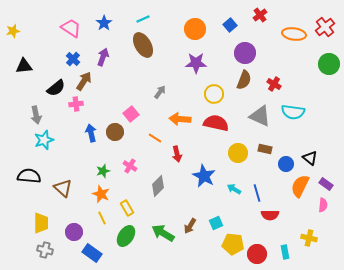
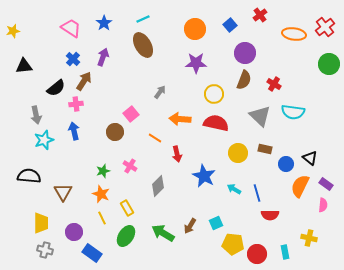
gray triangle at (260, 116): rotated 20 degrees clockwise
blue arrow at (91, 133): moved 17 px left, 2 px up
brown triangle at (63, 188): moved 4 px down; rotated 18 degrees clockwise
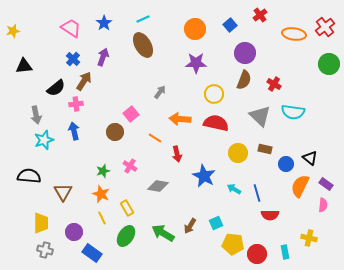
gray diamond at (158, 186): rotated 55 degrees clockwise
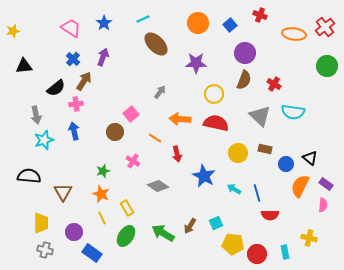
red cross at (260, 15): rotated 32 degrees counterclockwise
orange circle at (195, 29): moved 3 px right, 6 px up
brown ellipse at (143, 45): moved 13 px right, 1 px up; rotated 15 degrees counterclockwise
green circle at (329, 64): moved 2 px left, 2 px down
pink cross at (130, 166): moved 3 px right, 5 px up
gray diamond at (158, 186): rotated 25 degrees clockwise
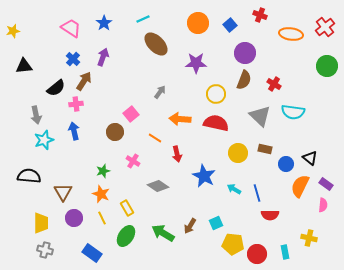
orange ellipse at (294, 34): moved 3 px left
yellow circle at (214, 94): moved 2 px right
purple circle at (74, 232): moved 14 px up
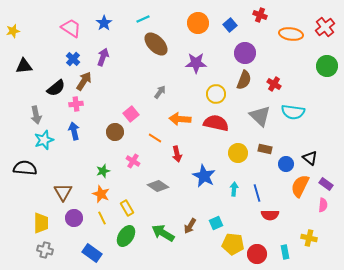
black semicircle at (29, 176): moved 4 px left, 8 px up
cyan arrow at (234, 189): rotated 64 degrees clockwise
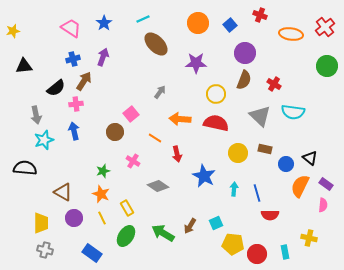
blue cross at (73, 59): rotated 32 degrees clockwise
brown triangle at (63, 192): rotated 30 degrees counterclockwise
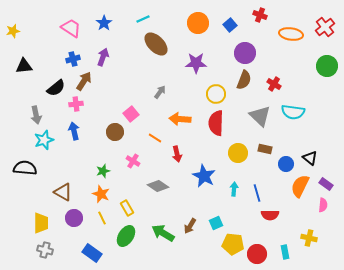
red semicircle at (216, 123): rotated 100 degrees counterclockwise
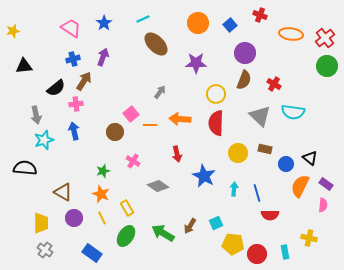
red cross at (325, 27): moved 11 px down
orange line at (155, 138): moved 5 px left, 13 px up; rotated 32 degrees counterclockwise
gray cross at (45, 250): rotated 21 degrees clockwise
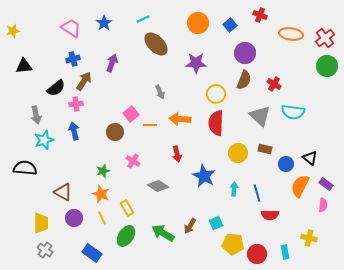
purple arrow at (103, 57): moved 9 px right, 6 px down
gray arrow at (160, 92): rotated 120 degrees clockwise
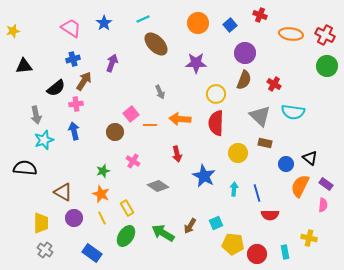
red cross at (325, 38): moved 3 px up; rotated 24 degrees counterclockwise
brown rectangle at (265, 149): moved 6 px up
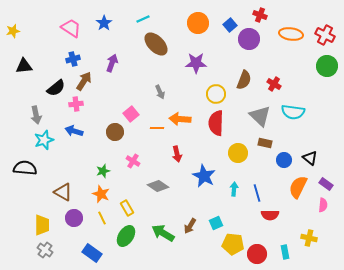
purple circle at (245, 53): moved 4 px right, 14 px up
orange line at (150, 125): moved 7 px right, 3 px down
blue arrow at (74, 131): rotated 60 degrees counterclockwise
blue circle at (286, 164): moved 2 px left, 4 px up
orange semicircle at (300, 186): moved 2 px left, 1 px down
yellow trapezoid at (41, 223): moved 1 px right, 2 px down
